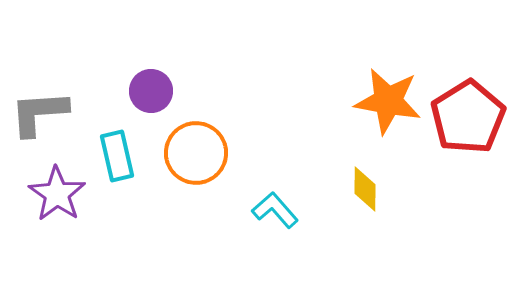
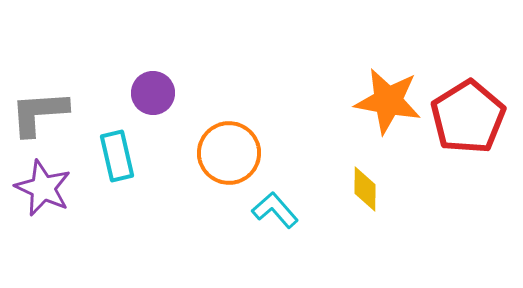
purple circle: moved 2 px right, 2 px down
orange circle: moved 33 px right
purple star: moved 14 px left, 6 px up; rotated 10 degrees counterclockwise
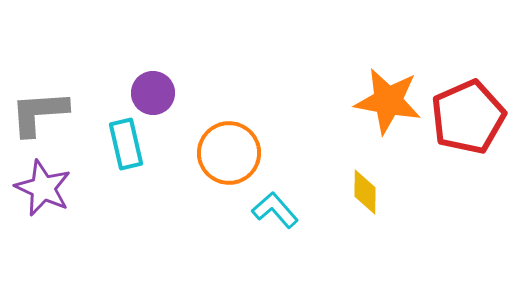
red pentagon: rotated 8 degrees clockwise
cyan rectangle: moved 9 px right, 12 px up
yellow diamond: moved 3 px down
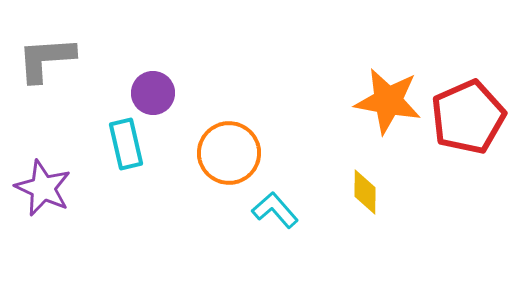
gray L-shape: moved 7 px right, 54 px up
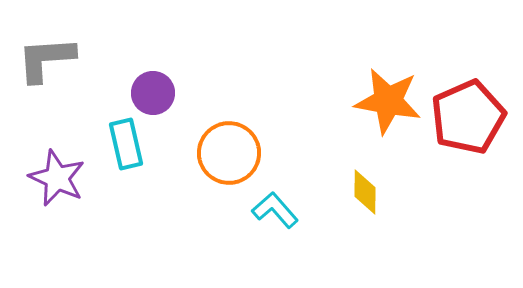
purple star: moved 14 px right, 10 px up
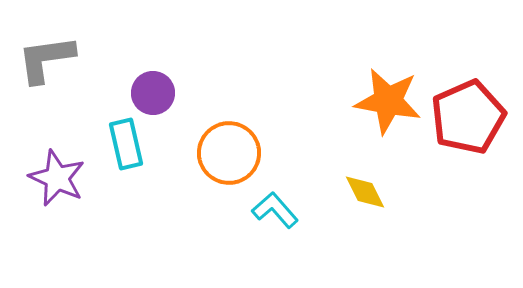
gray L-shape: rotated 4 degrees counterclockwise
yellow diamond: rotated 27 degrees counterclockwise
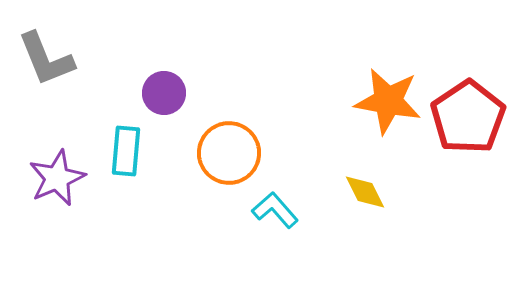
gray L-shape: rotated 104 degrees counterclockwise
purple circle: moved 11 px right
red pentagon: rotated 10 degrees counterclockwise
cyan rectangle: moved 7 px down; rotated 18 degrees clockwise
purple star: rotated 24 degrees clockwise
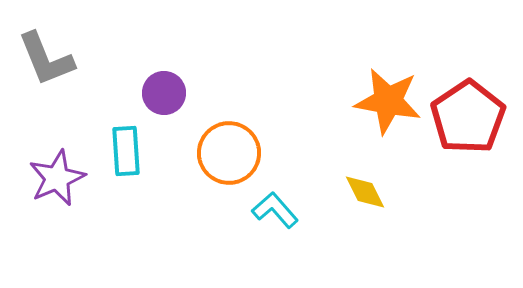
cyan rectangle: rotated 9 degrees counterclockwise
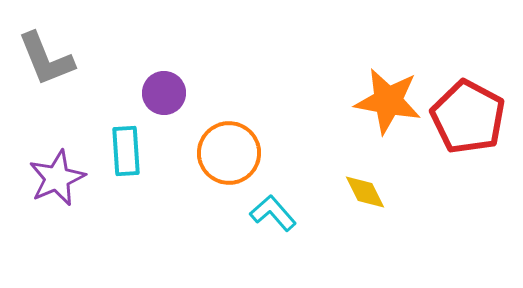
red pentagon: rotated 10 degrees counterclockwise
cyan L-shape: moved 2 px left, 3 px down
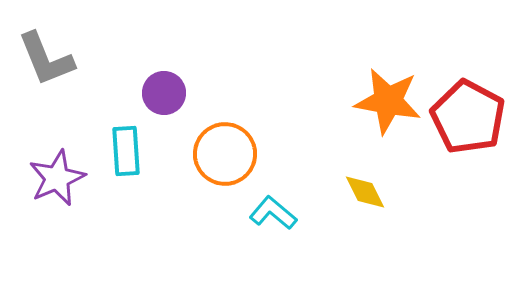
orange circle: moved 4 px left, 1 px down
cyan L-shape: rotated 9 degrees counterclockwise
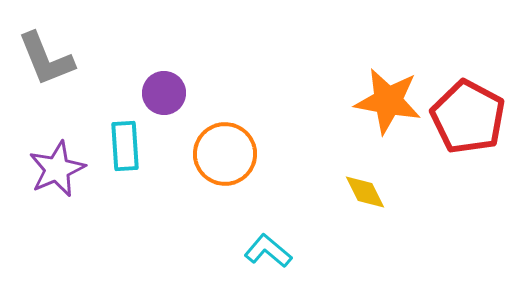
cyan rectangle: moved 1 px left, 5 px up
purple star: moved 9 px up
cyan L-shape: moved 5 px left, 38 px down
